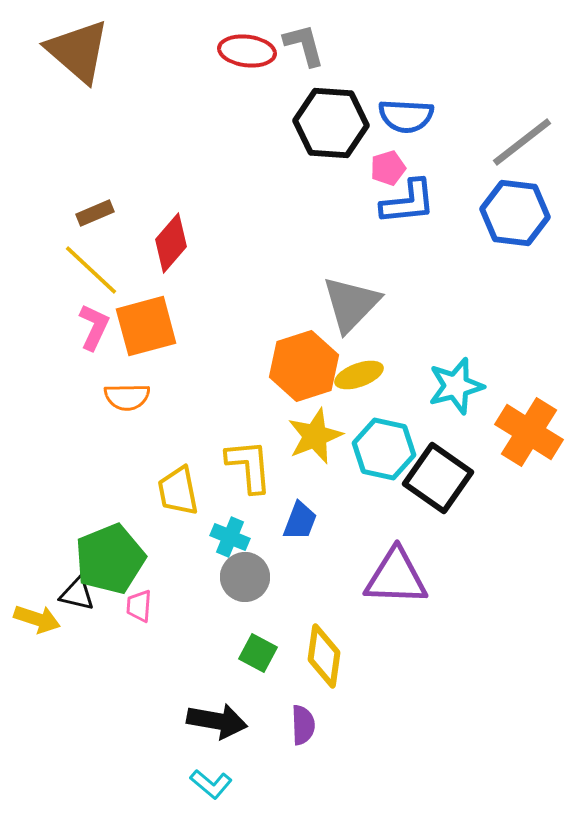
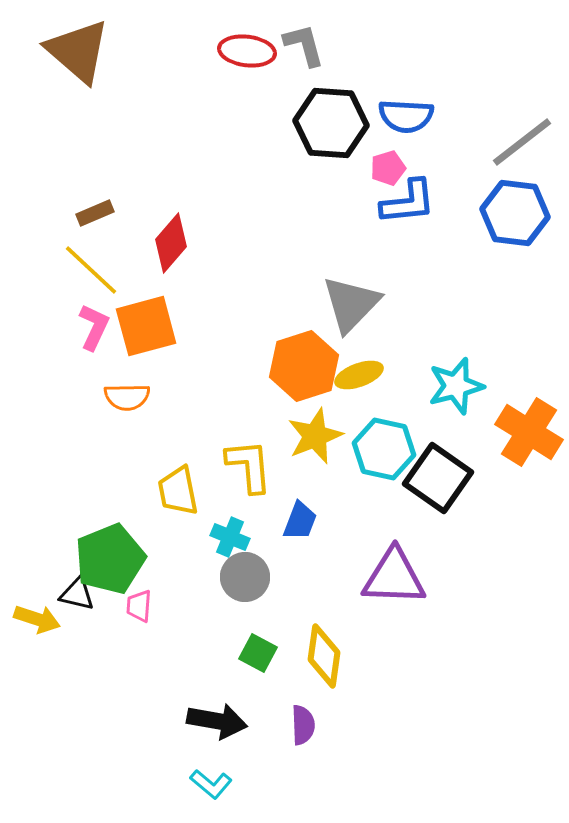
purple triangle: moved 2 px left
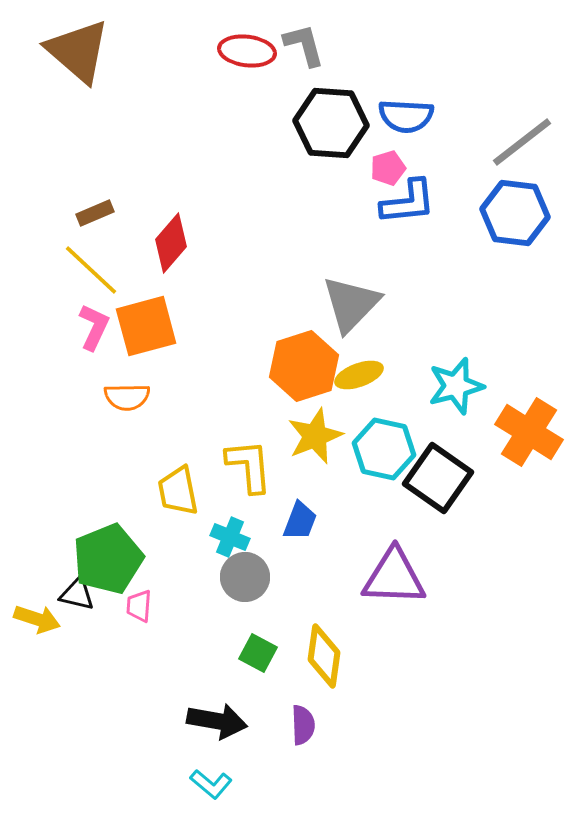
green pentagon: moved 2 px left
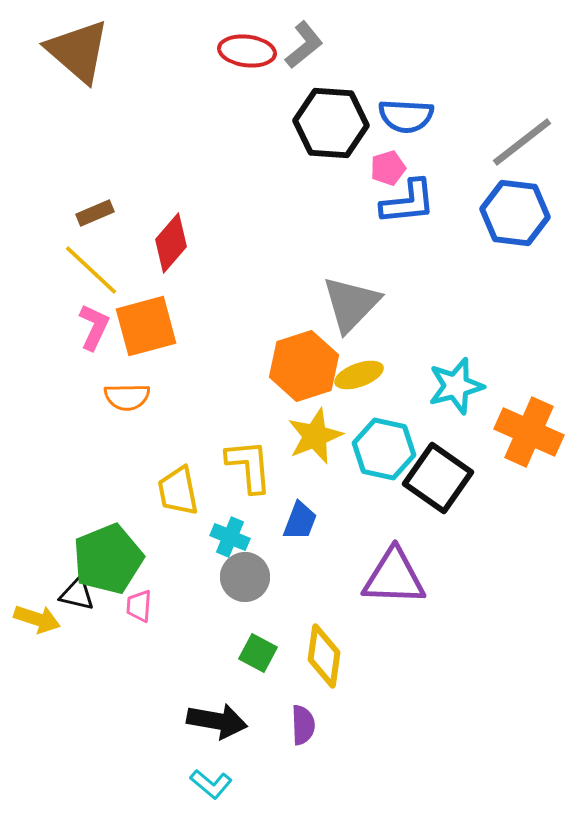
gray L-shape: rotated 66 degrees clockwise
orange cross: rotated 8 degrees counterclockwise
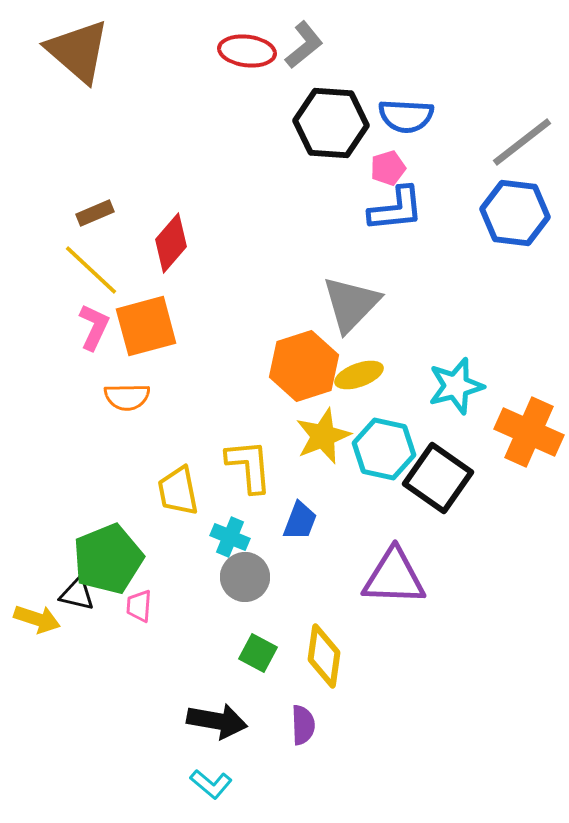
blue L-shape: moved 12 px left, 7 px down
yellow star: moved 8 px right
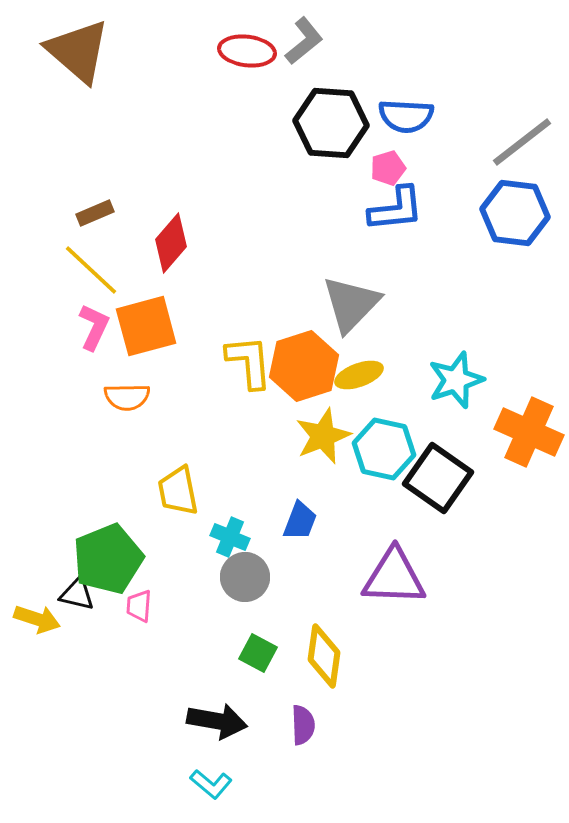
gray L-shape: moved 4 px up
cyan star: moved 6 px up; rotated 4 degrees counterclockwise
yellow L-shape: moved 104 px up
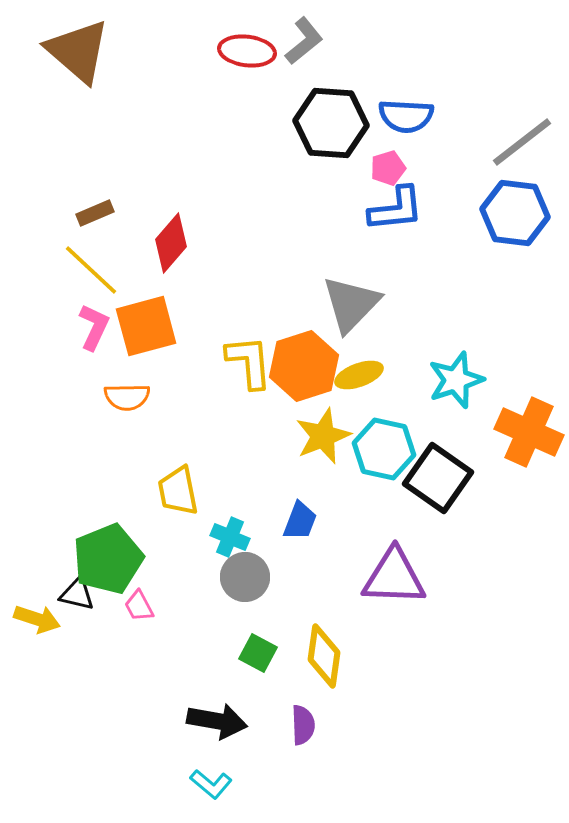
pink trapezoid: rotated 32 degrees counterclockwise
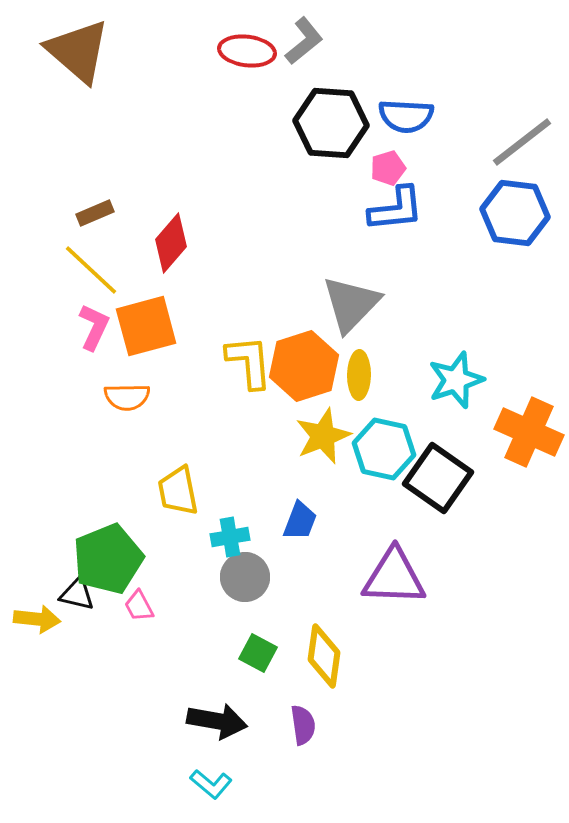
yellow ellipse: rotated 69 degrees counterclockwise
cyan cross: rotated 33 degrees counterclockwise
yellow arrow: rotated 12 degrees counterclockwise
purple semicircle: rotated 6 degrees counterclockwise
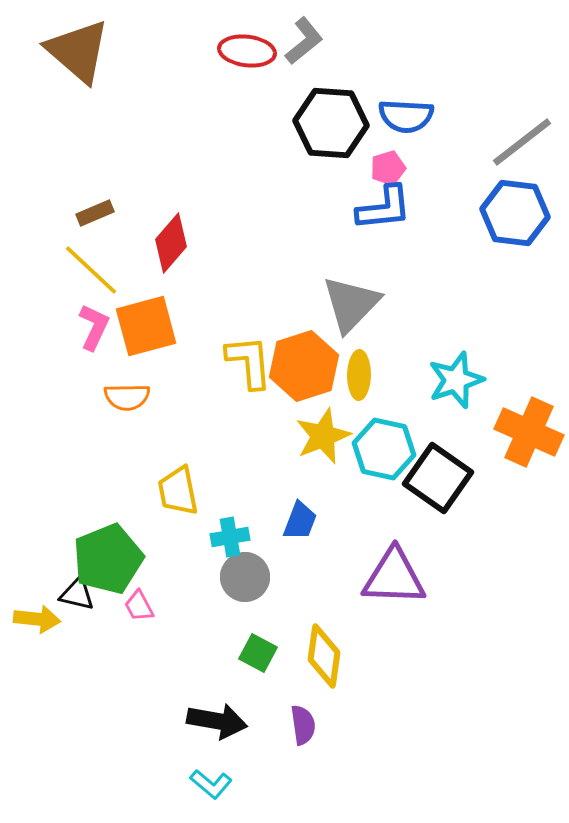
blue L-shape: moved 12 px left, 1 px up
